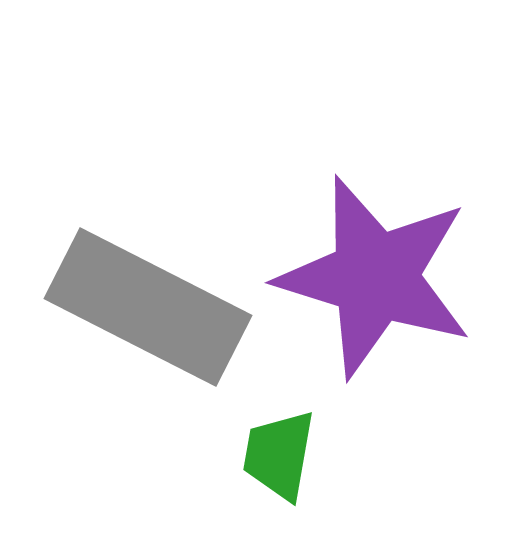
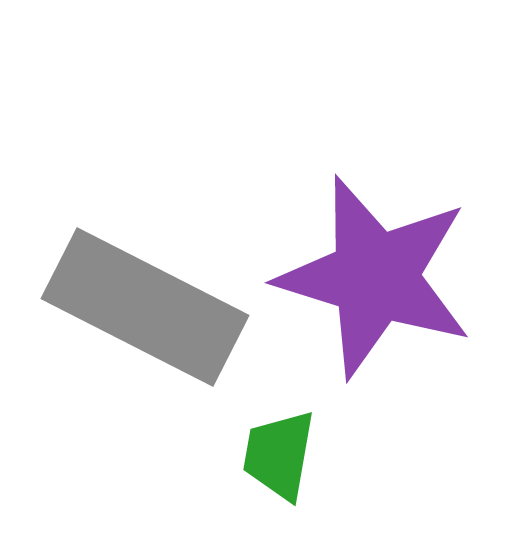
gray rectangle: moved 3 px left
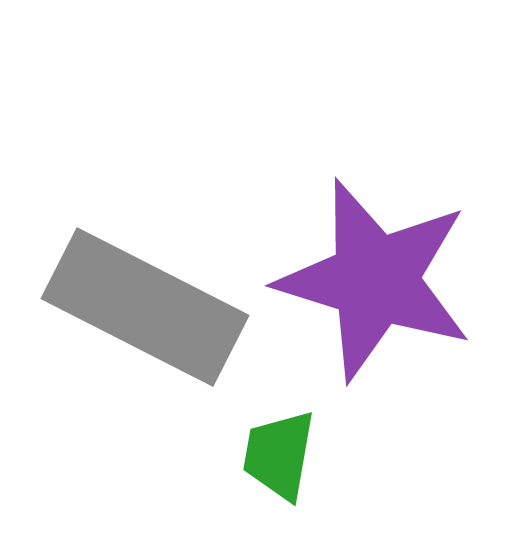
purple star: moved 3 px down
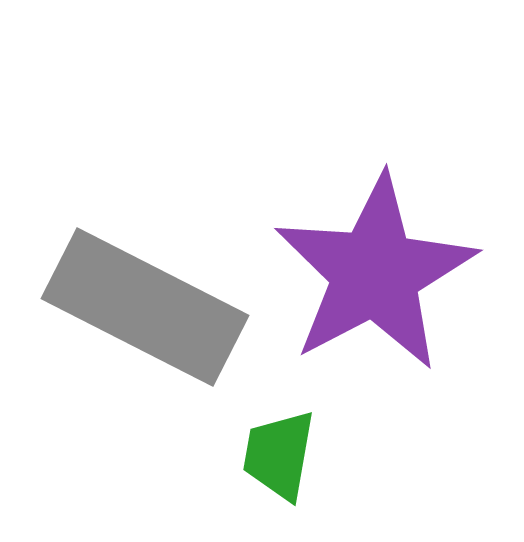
purple star: moved 7 px up; rotated 27 degrees clockwise
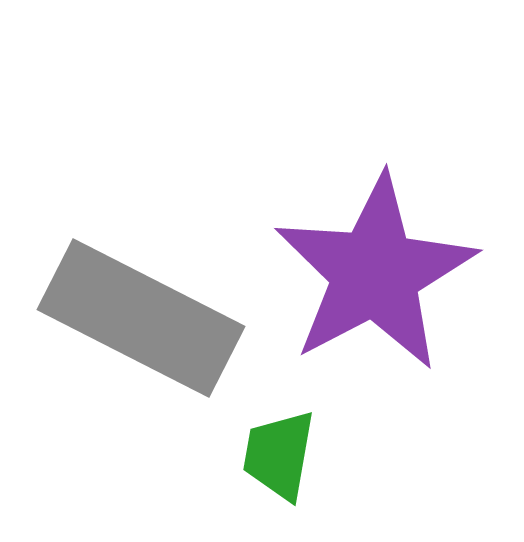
gray rectangle: moved 4 px left, 11 px down
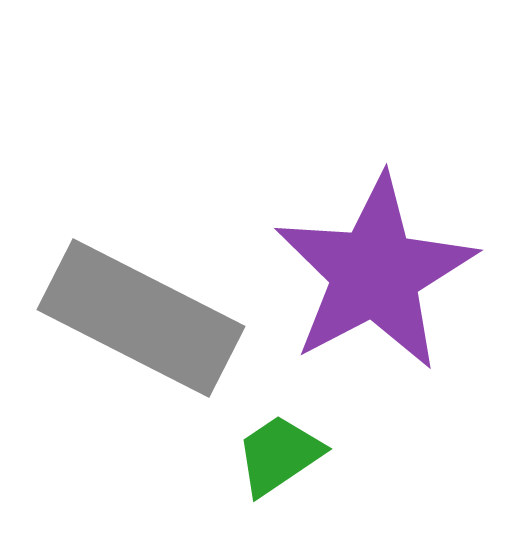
green trapezoid: rotated 46 degrees clockwise
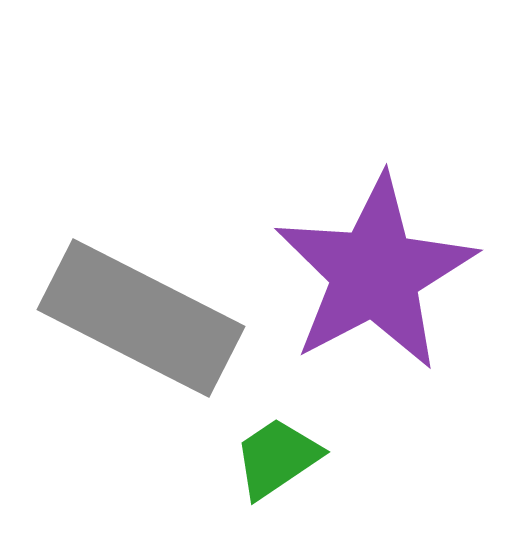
green trapezoid: moved 2 px left, 3 px down
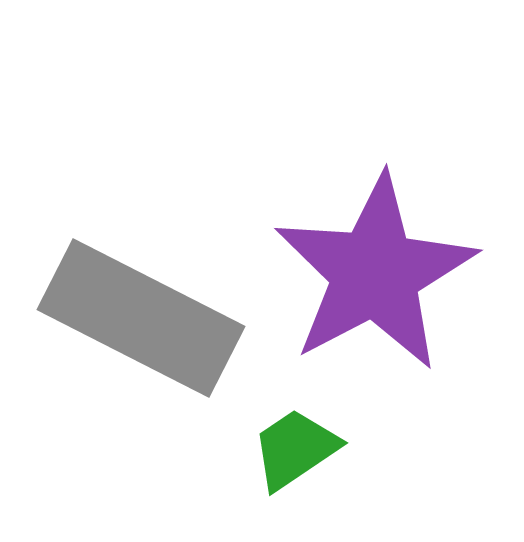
green trapezoid: moved 18 px right, 9 px up
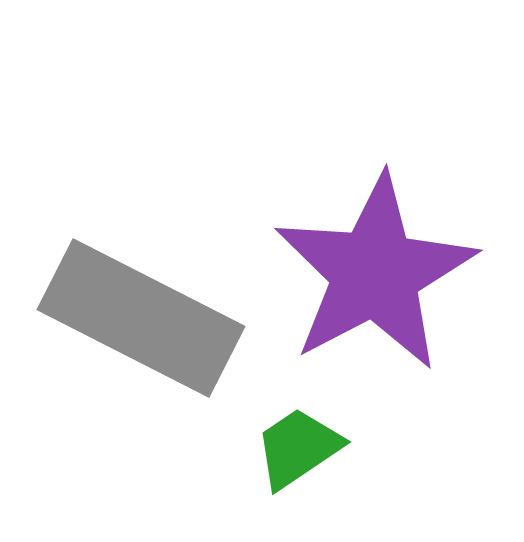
green trapezoid: moved 3 px right, 1 px up
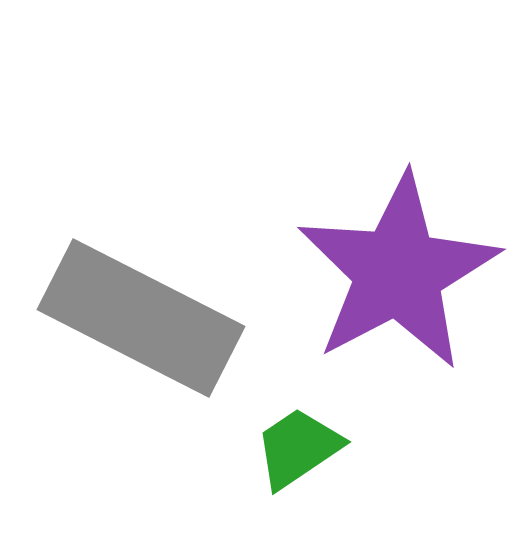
purple star: moved 23 px right, 1 px up
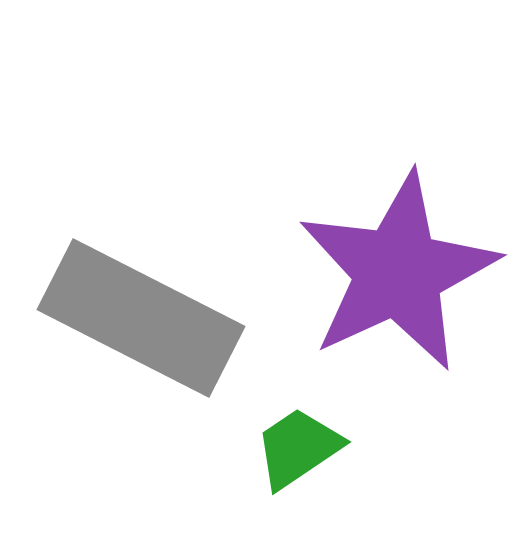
purple star: rotated 3 degrees clockwise
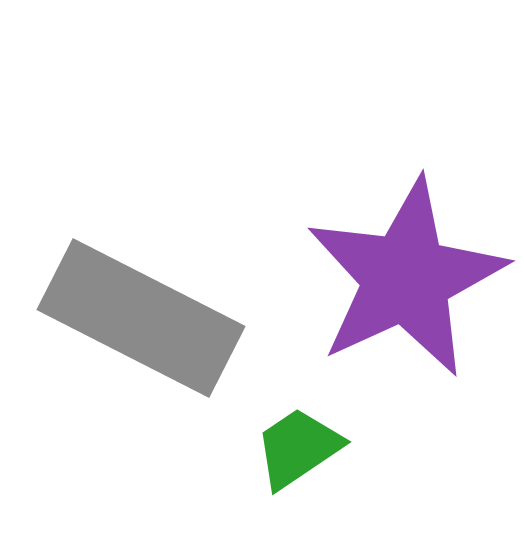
purple star: moved 8 px right, 6 px down
